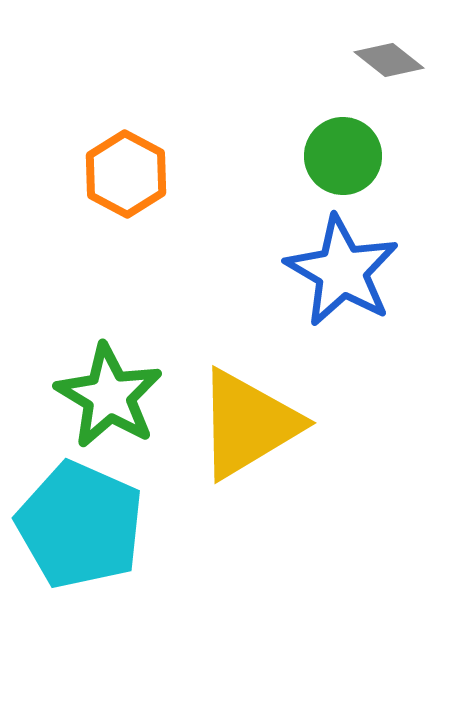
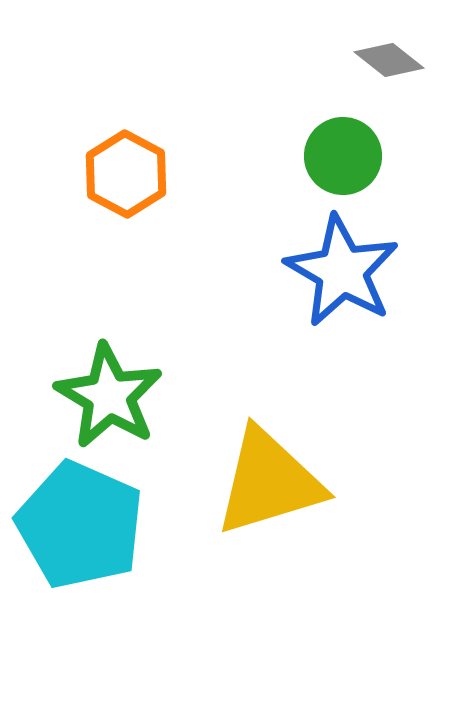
yellow triangle: moved 21 px right, 58 px down; rotated 14 degrees clockwise
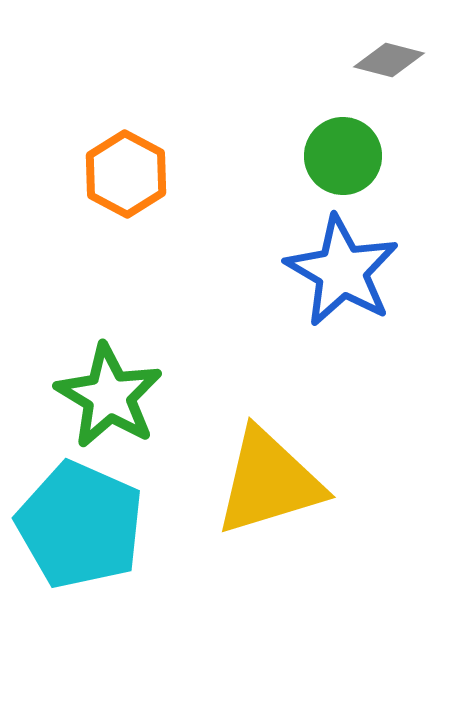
gray diamond: rotated 24 degrees counterclockwise
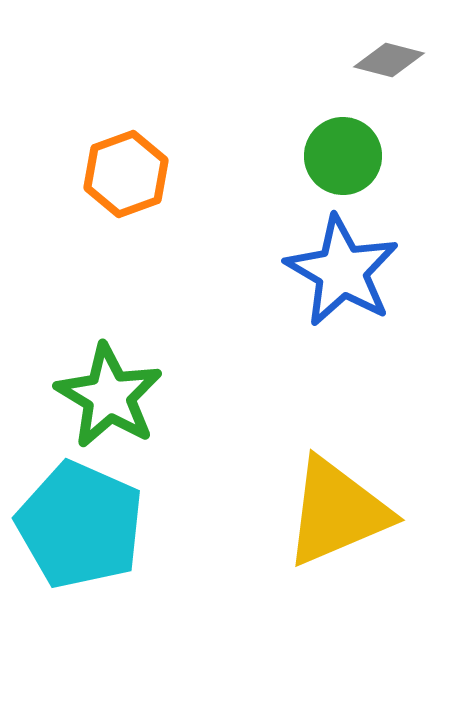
orange hexagon: rotated 12 degrees clockwise
yellow triangle: moved 68 px right, 30 px down; rotated 6 degrees counterclockwise
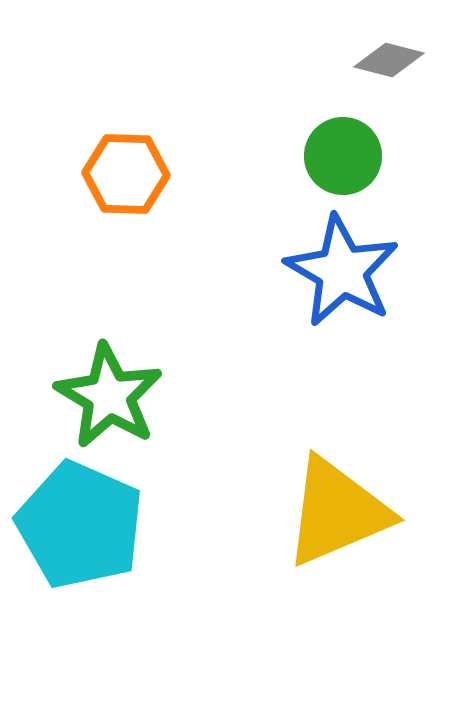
orange hexagon: rotated 22 degrees clockwise
